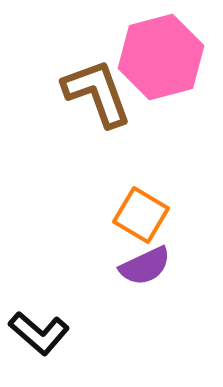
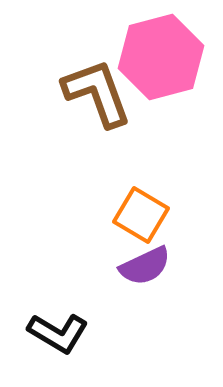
black L-shape: moved 19 px right; rotated 10 degrees counterclockwise
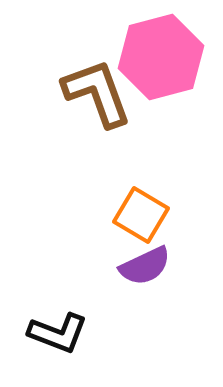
black L-shape: rotated 10 degrees counterclockwise
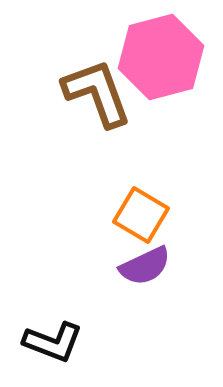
black L-shape: moved 5 px left, 9 px down
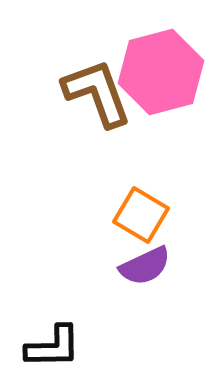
pink hexagon: moved 15 px down
black L-shape: moved 5 px down; rotated 22 degrees counterclockwise
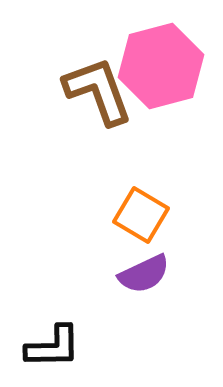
pink hexagon: moved 6 px up
brown L-shape: moved 1 px right, 2 px up
purple semicircle: moved 1 px left, 8 px down
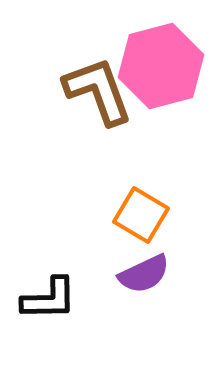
black L-shape: moved 4 px left, 48 px up
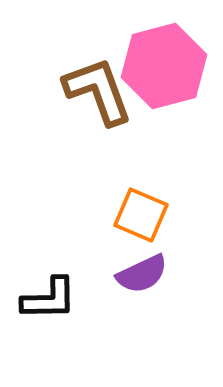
pink hexagon: moved 3 px right
orange square: rotated 8 degrees counterclockwise
purple semicircle: moved 2 px left
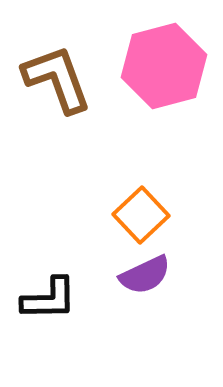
brown L-shape: moved 41 px left, 12 px up
orange square: rotated 24 degrees clockwise
purple semicircle: moved 3 px right, 1 px down
